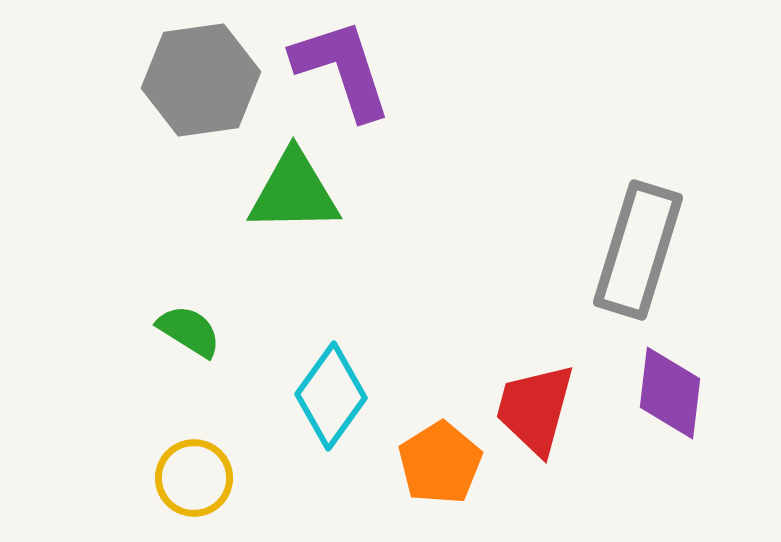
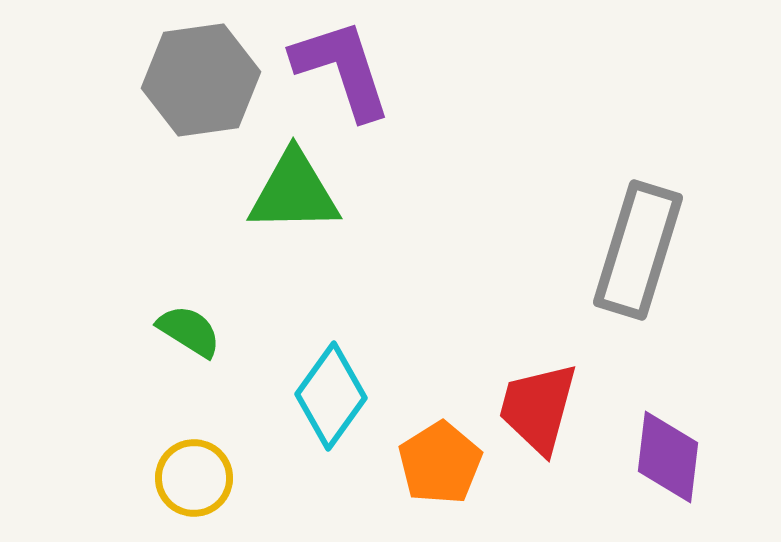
purple diamond: moved 2 px left, 64 px down
red trapezoid: moved 3 px right, 1 px up
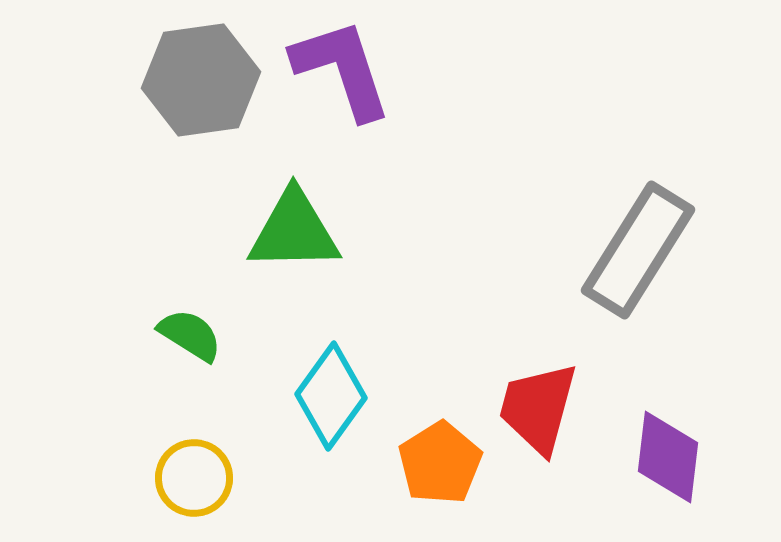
green triangle: moved 39 px down
gray rectangle: rotated 15 degrees clockwise
green semicircle: moved 1 px right, 4 px down
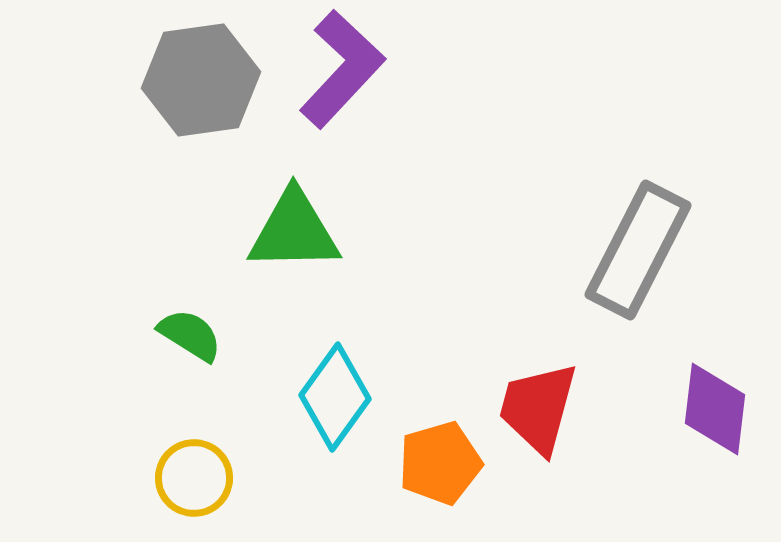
purple L-shape: rotated 61 degrees clockwise
gray rectangle: rotated 5 degrees counterclockwise
cyan diamond: moved 4 px right, 1 px down
purple diamond: moved 47 px right, 48 px up
orange pentagon: rotated 16 degrees clockwise
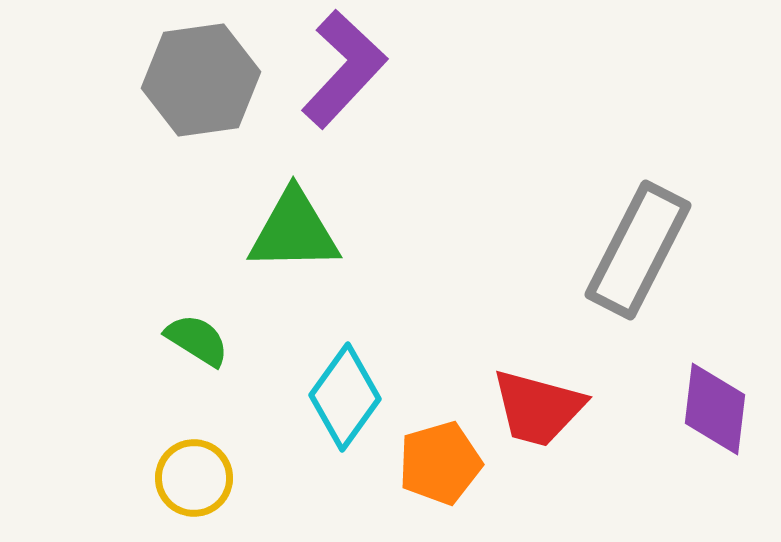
purple L-shape: moved 2 px right
green semicircle: moved 7 px right, 5 px down
cyan diamond: moved 10 px right
red trapezoid: rotated 90 degrees counterclockwise
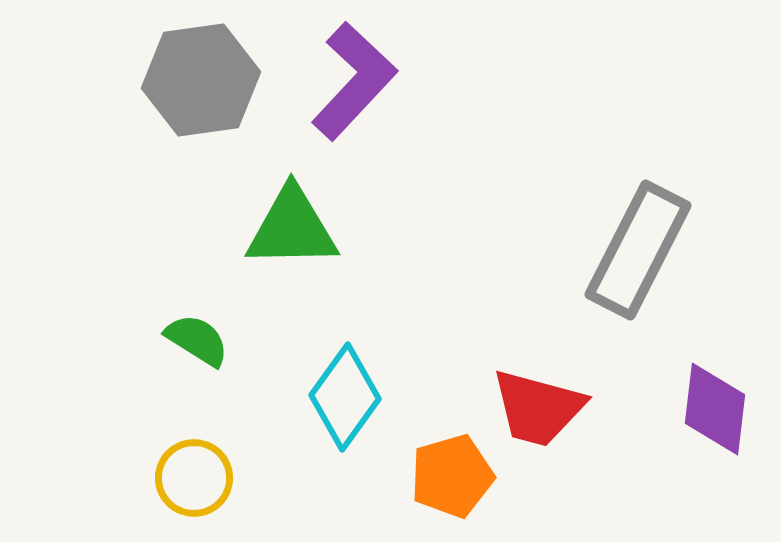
purple L-shape: moved 10 px right, 12 px down
green triangle: moved 2 px left, 3 px up
orange pentagon: moved 12 px right, 13 px down
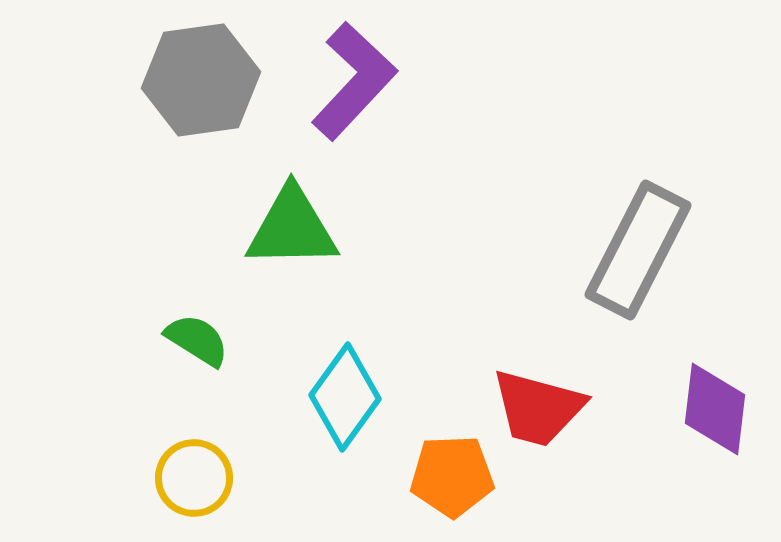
orange pentagon: rotated 14 degrees clockwise
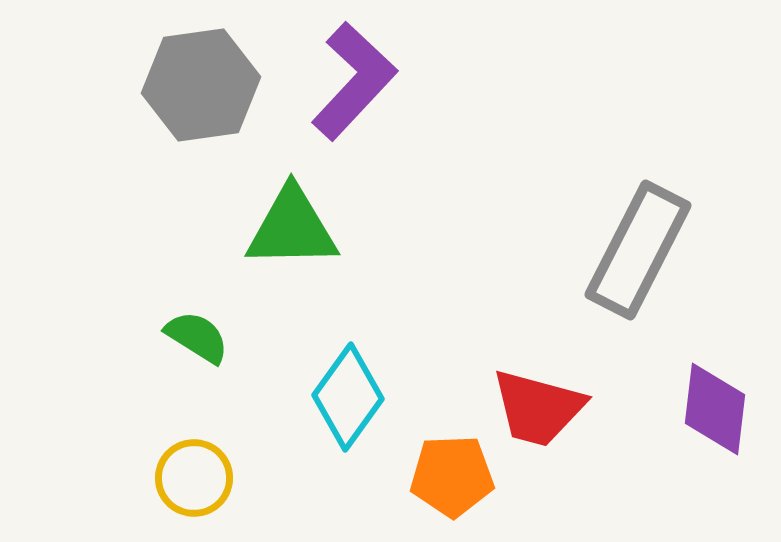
gray hexagon: moved 5 px down
green semicircle: moved 3 px up
cyan diamond: moved 3 px right
